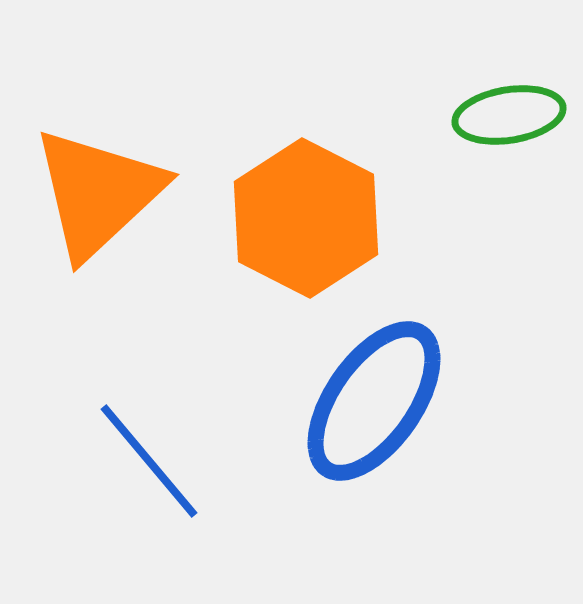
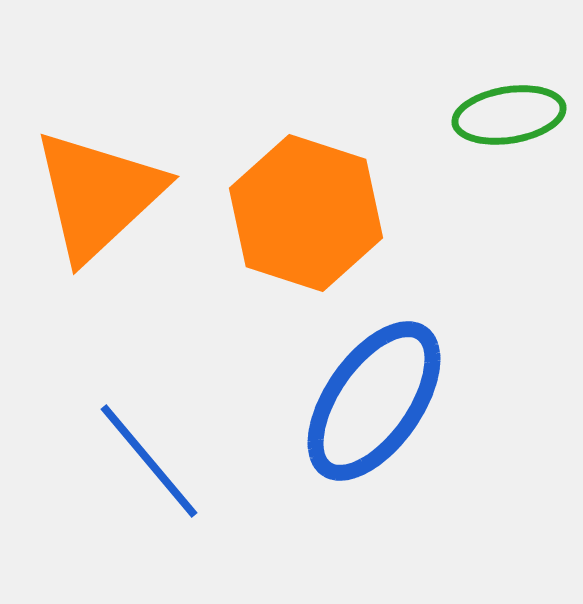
orange triangle: moved 2 px down
orange hexagon: moved 5 px up; rotated 9 degrees counterclockwise
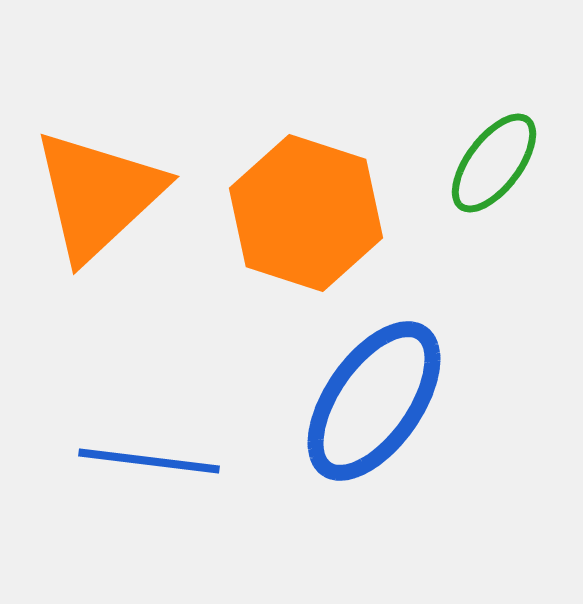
green ellipse: moved 15 px left, 48 px down; rotated 44 degrees counterclockwise
blue line: rotated 43 degrees counterclockwise
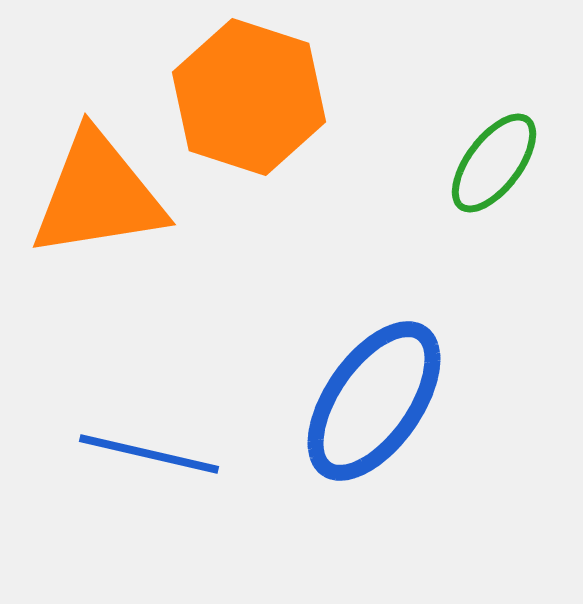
orange triangle: rotated 34 degrees clockwise
orange hexagon: moved 57 px left, 116 px up
blue line: moved 7 px up; rotated 6 degrees clockwise
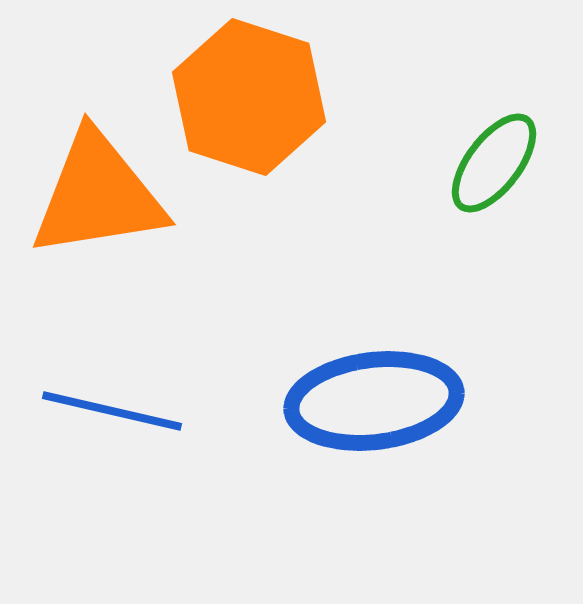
blue ellipse: rotated 48 degrees clockwise
blue line: moved 37 px left, 43 px up
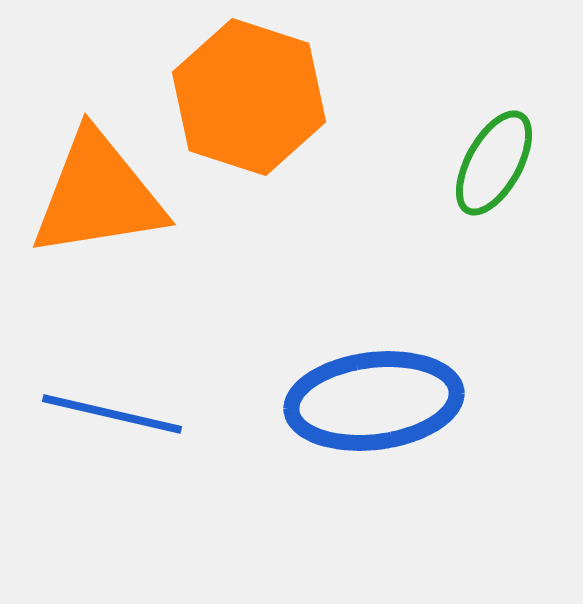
green ellipse: rotated 8 degrees counterclockwise
blue line: moved 3 px down
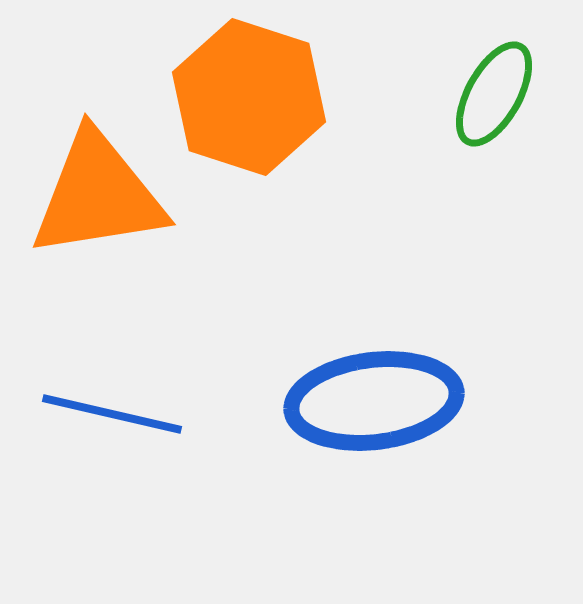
green ellipse: moved 69 px up
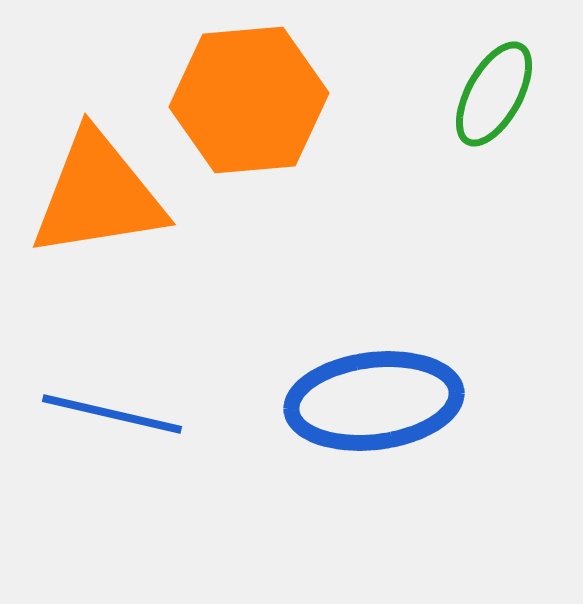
orange hexagon: moved 3 px down; rotated 23 degrees counterclockwise
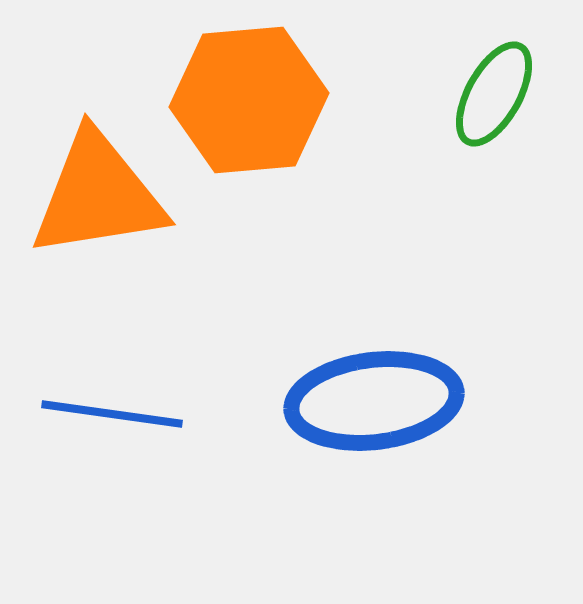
blue line: rotated 5 degrees counterclockwise
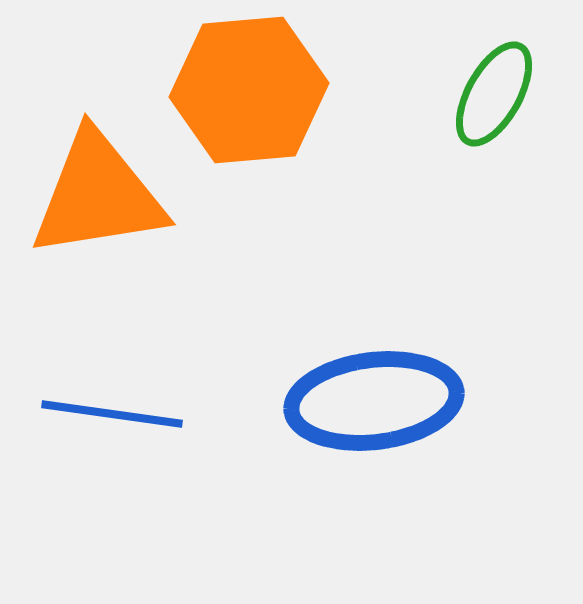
orange hexagon: moved 10 px up
